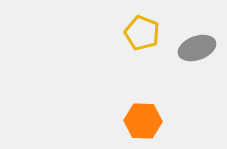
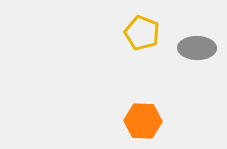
gray ellipse: rotated 21 degrees clockwise
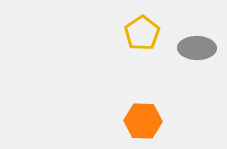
yellow pentagon: rotated 16 degrees clockwise
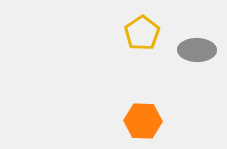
gray ellipse: moved 2 px down
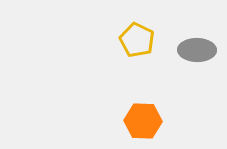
yellow pentagon: moved 5 px left, 7 px down; rotated 12 degrees counterclockwise
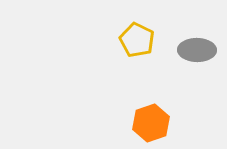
orange hexagon: moved 8 px right, 2 px down; rotated 21 degrees counterclockwise
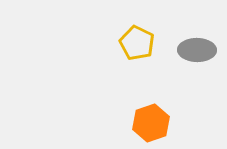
yellow pentagon: moved 3 px down
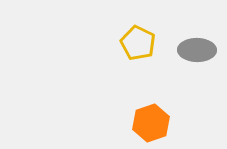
yellow pentagon: moved 1 px right
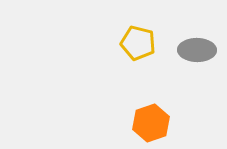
yellow pentagon: rotated 12 degrees counterclockwise
